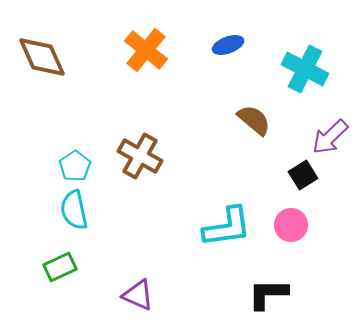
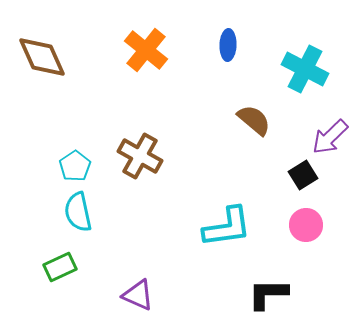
blue ellipse: rotated 68 degrees counterclockwise
cyan semicircle: moved 4 px right, 2 px down
pink circle: moved 15 px right
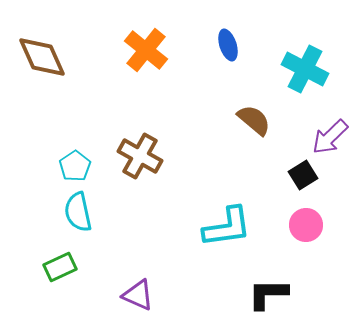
blue ellipse: rotated 20 degrees counterclockwise
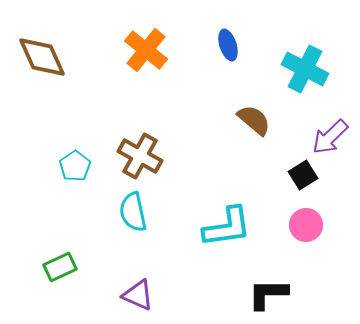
cyan semicircle: moved 55 px right
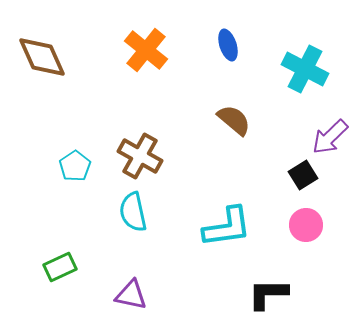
brown semicircle: moved 20 px left
purple triangle: moved 7 px left; rotated 12 degrees counterclockwise
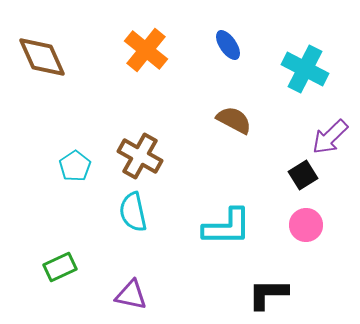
blue ellipse: rotated 16 degrees counterclockwise
brown semicircle: rotated 12 degrees counterclockwise
cyan L-shape: rotated 8 degrees clockwise
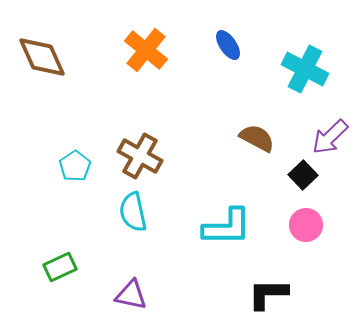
brown semicircle: moved 23 px right, 18 px down
black square: rotated 12 degrees counterclockwise
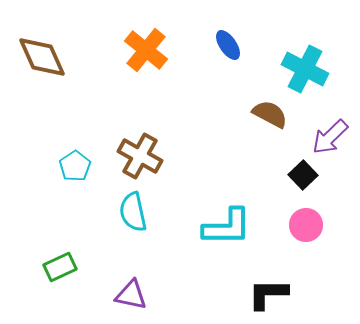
brown semicircle: moved 13 px right, 24 px up
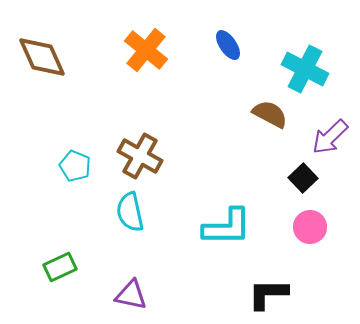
cyan pentagon: rotated 16 degrees counterclockwise
black square: moved 3 px down
cyan semicircle: moved 3 px left
pink circle: moved 4 px right, 2 px down
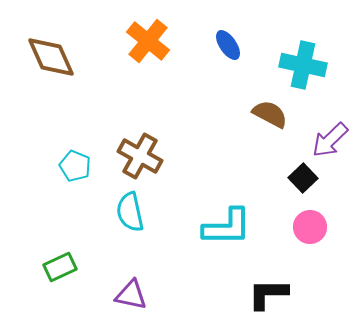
orange cross: moved 2 px right, 9 px up
brown diamond: moved 9 px right
cyan cross: moved 2 px left, 4 px up; rotated 15 degrees counterclockwise
purple arrow: moved 3 px down
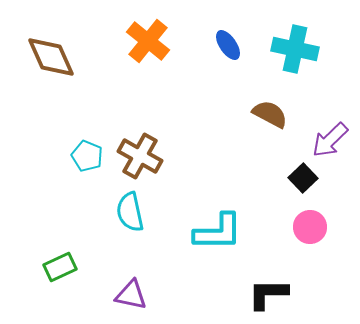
cyan cross: moved 8 px left, 16 px up
cyan pentagon: moved 12 px right, 10 px up
cyan L-shape: moved 9 px left, 5 px down
